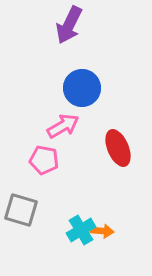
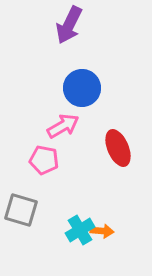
cyan cross: moved 1 px left
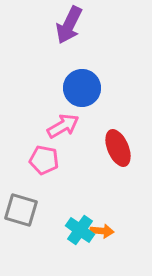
cyan cross: rotated 24 degrees counterclockwise
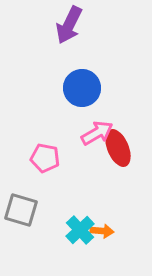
pink arrow: moved 34 px right, 7 px down
pink pentagon: moved 1 px right, 2 px up
cyan cross: rotated 12 degrees clockwise
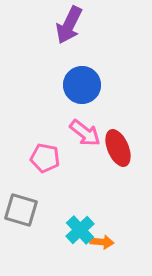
blue circle: moved 3 px up
pink arrow: moved 12 px left; rotated 68 degrees clockwise
orange arrow: moved 11 px down
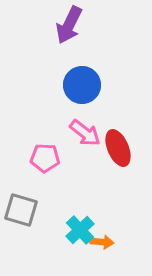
pink pentagon: rotated 8 degrees counterclockwise
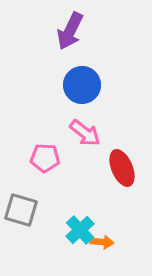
purple arrow: moved 1 px right, 6 px down
red ellipse: moved 4 px right, 20 px down
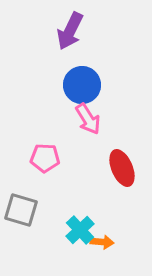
pink arrow: moved 3 px right, 14 px up; rotated 20 degrees clockwise
